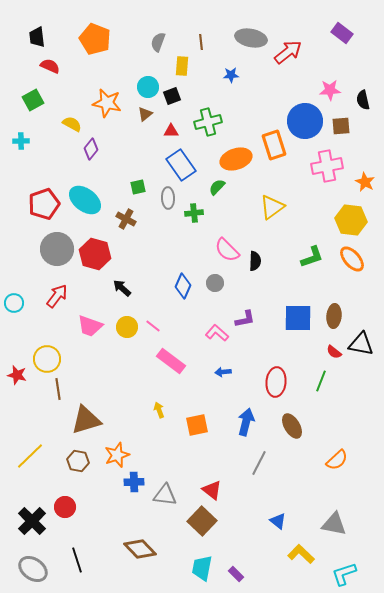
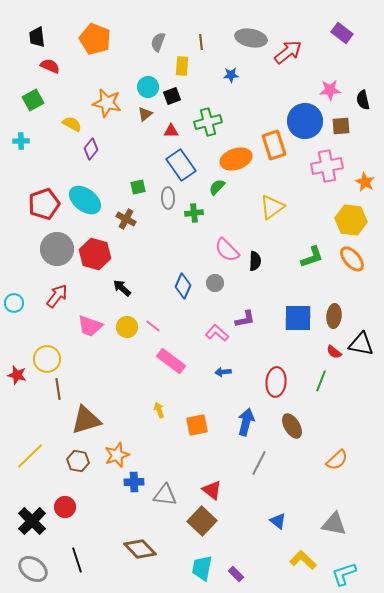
yellow L-shape at (301, 554): moved 2 px right, 6 px down
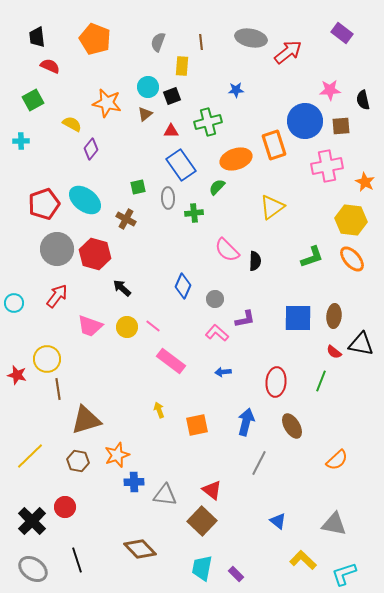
blue star at (231, 75): moved 5 px right, 15 px down
gray circle at (215, 283): moved 16 px down
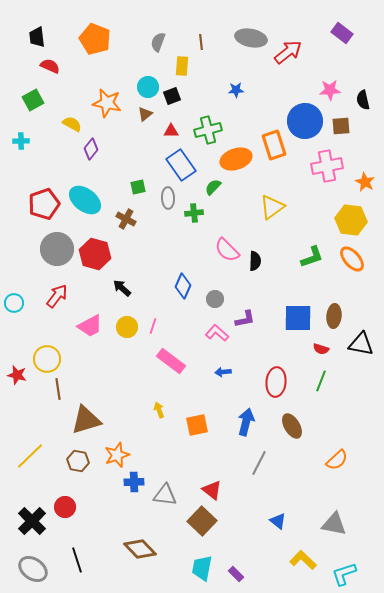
green cross at (208, 122): moved 8 px down
green semicircle at (217, 187): moved 4 px left
pink trapezoid at (90, 326): rotated 48 degrees counterclockwise
pink line at (153, 326): rotated 70 degrees clockwise
red semicircle at (334, 352): moved 13 px left, 3 px up; rotated 21 degrees counterclockwise
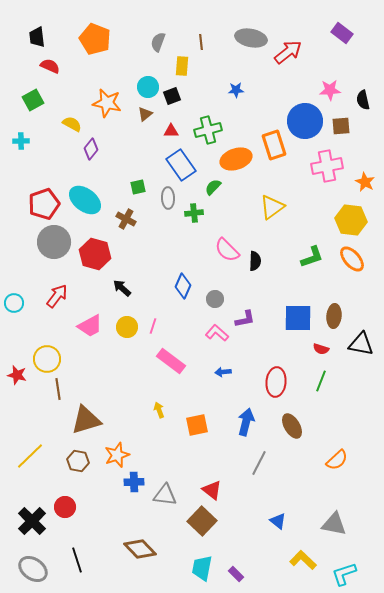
gray circle at (57, 249): moved 3 px left, 7 px up
